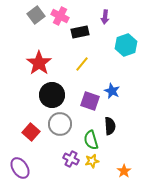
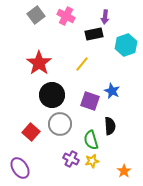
pink cross: moved 6 px right
black rectangle: moved 14 px right, 2 px down
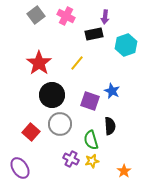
yellow line: moved 5 px left, 1 px up
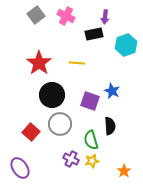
yellow line: rotated 56 degrees clockwise
